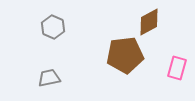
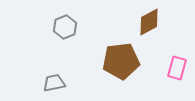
gray hexagon: moved 12 px right; rotated 15 degrees clockwise
brown pentagon: moved 4 px left, 6 px down
gray trapezoid: moved 5 px right, 5 px down
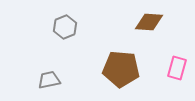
brown diamond: rotated 32 degrees clockwise
brown pentagon: moved 8 px down; rotated 12 degrees clockwise
gray trapezoid: moved 5 px left, 3 px up
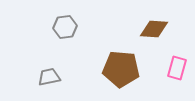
brown diamond: moved 5 px right, 7 px down
gray hexagon: rotated 15 degrees clockwise
gray trapezoid: moved 3 px up
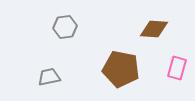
brown pentagon: rotated 6 degrees clockwise
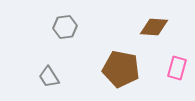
brown diamond: moved 2 px up
gray trapezoid: rotated 110 degrees counterclockwise
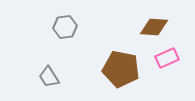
pink rectangle: moved 10 px left, 10 px up; rotated 50 degrees clockwise
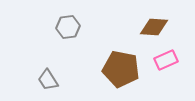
gray hexagon: moved 3 px right
pink rectangle: moved 1 px left, 2 px down
gray trapezoid: moved 1 px left, 3 px down
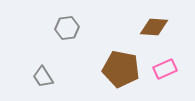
gray hexagon: moved 1 px left, 1 px down
pink rectangle: moved 1 px left, 9 px down
gray trapezoid: moved 5 px left, 3 px up
